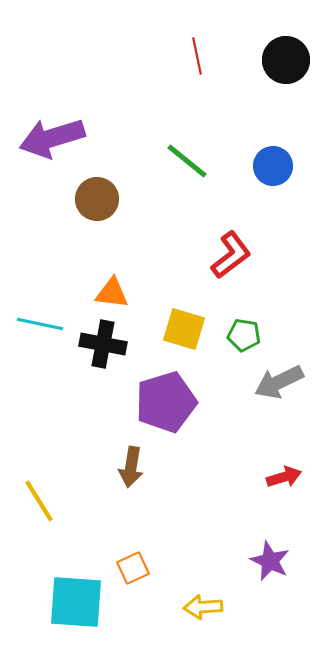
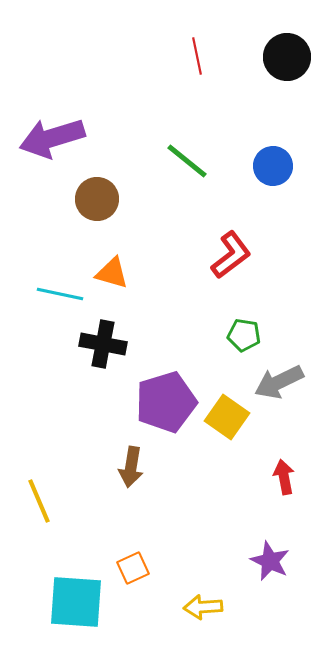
black circle: moved 1 px right, 3 px up
orange triangle: moved 20 px up; rotated 9 degrees clockwise
cyan line: moved 20 px right, 30 px up
yellow square: moved 43 px right, 88 px down; rotated 18 degrees clockwise
red arrow: rotated 84 degrees counterclockwise
yellow line: rotated 9 degrees clockwise
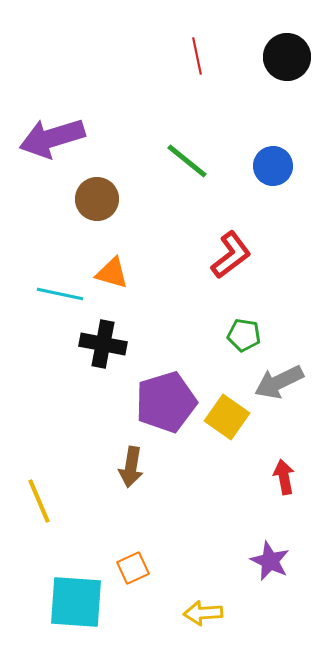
yellow arrow: moved 6 px down
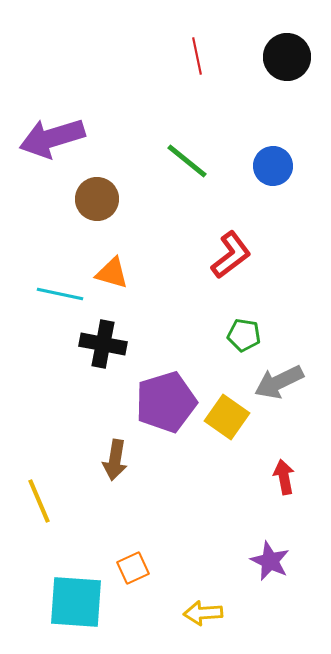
brown arrow: moved 16 px left, 7 px up
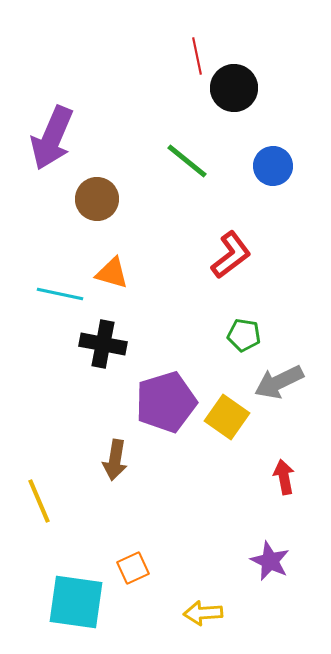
black circle: moved 53 px left, 31 px down
purple arrow: rotated 50 degrees counterclockwise
cyan square: rotated 4 degrees clockwise
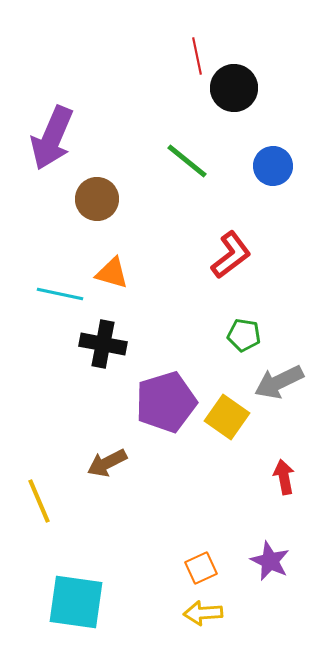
brown arrow: moved 8 px left, 3 px down; rotated 54 degrees clockwise
orange square: moved 68 px right
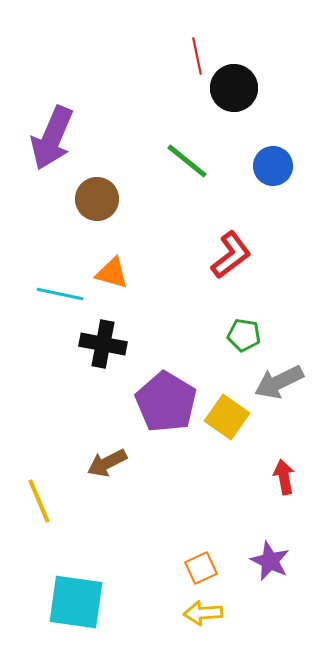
purple pentagon: rotated 24 degrees counterclockwise
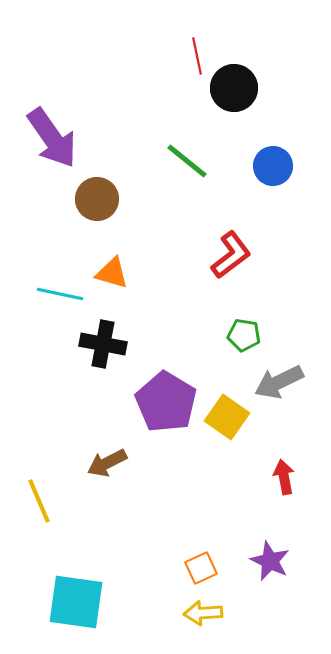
purple arrow: rotated 58 degrees counterclockwise
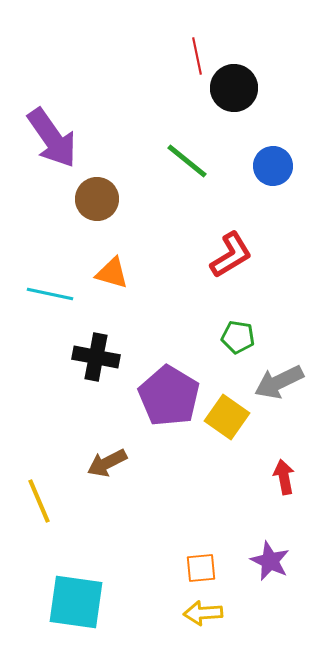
red L-shape: rotated 6 degrees clockwise
cyan line: moved 10 px left
green pentagon: moved 6 px left, 2 px down
black cross: moved 7 px left, 13 px down
purple pentagon: moved 3 px right, 6 px up
orange square: rotated 20 degrees clockwise
